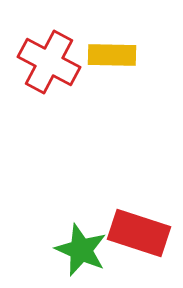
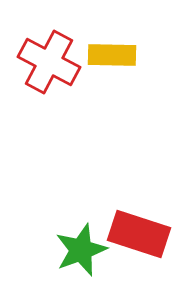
red rectangle: moved 1 px down
green star: rotated 28 degrees clockwise
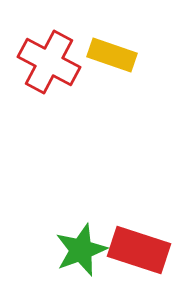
yellow rectangle: rotated 18 degrees clockwise
red rectangle: moved 16 px down
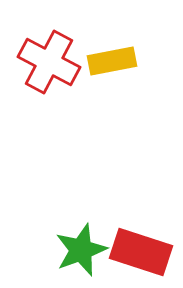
yellow rectangle: moved 6 px down; rotated 30 degrees counterclockwise
red rectangle: moved 2 px right, 2 px down
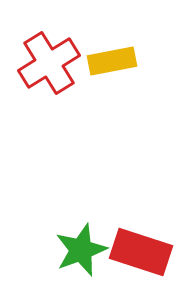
red cross: moved 1 px down; rotated 30 degrees clockwise
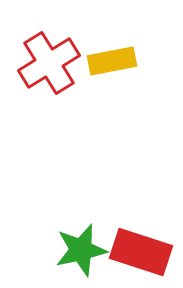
green star: rotated 8 degrees clockwise
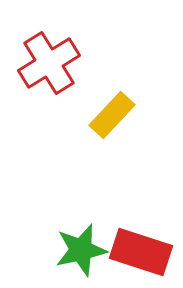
yellow rectangle: moved 54 px down; rotated 36 degrees counterclockwise
